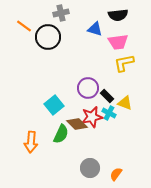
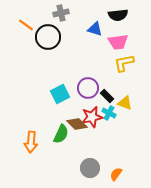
orange line: moved 2 px right, 1 px up
cyan square: moved 6 px right, 11 px up; rotated 12 degrees clockwise
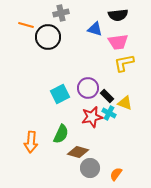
orange line: rotated 21 degrees counterclockwise
brown diamond: moved 1 px right, 28 px down; rotated 30 degrees counterclockwise
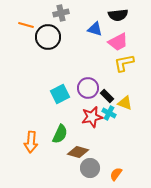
pink trapezoid: rotated 20 degrees counterclockwise
green semicircle: moved 1 px left
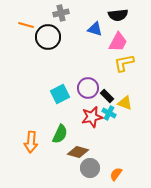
pink trapezoid: rotated 35 degrees counterclockwise
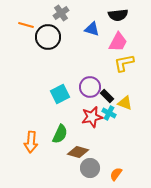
gray cross: rotated 21 degrees counterclockwise
blue triangle: moved 3 px left
purple circle: moved 2 px right, 1 px up
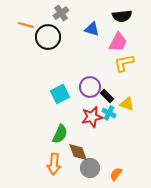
black semicircle: moved 4 px right, 1 px down
yellow triangle: moved 2 px right, 1 px down
orange arrow: moved 23 px right, 22 px down
brown diamond: rotated 55 degrees clockwise
